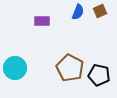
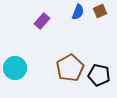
purple rectangle: rotated 49 degrees counterclockwise
brown pentagon: rotated 16 degrees clockwise
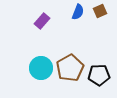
cyan circle: moved 26 px right
black pentagon: rotated 15 degrees counterclockwise
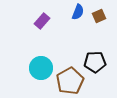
brown square: moved 1 px left, 5 px down
brown pentagon: moved 13 px down
black pentagon: moved 4 px left, 13 px up
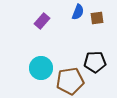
brown square: moved 2 px left, 2 px down; rotated 16 degrees clockwise
brown pentagon: rotated 20 degrees clockwise
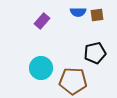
blue semicircle: rotated 70 degrees clockwise
brown square: moved 3 px up
black pentagon: moved 9 px up; rotated 10 degrees counterclockwise
brown pentagon: moved 3 px right; rotated 12 degrees clockwise
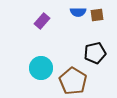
brown pentagon: rotated 28 degrees clockwise
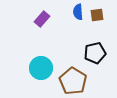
blue semicircle: rotated 84 degrees clockwise
purple rectangle: moved 2 px up
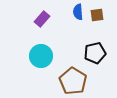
cyan circle: moved 12 px up
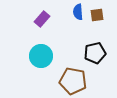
brown pentagon: rotated 20 degrees counterclockwise
